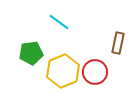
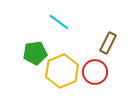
brown rectangle: moved 10 px left; rotated 15 degrees clockwise
green pentagon: moved 4 px right
yellow hexagon: moved 1 px left
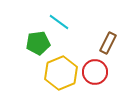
green pentagon: moved 3 px right, 10 px up
yellow hexagon: moved 1 px left, 2 px down
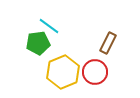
cyan line: moved 10 px left, 4 px down
yellow hexagon: moved 2 px right, 1 px up
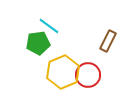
brown rectangle: moved 2 px up
red circle: moved 7 px left, 3 px down
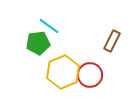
brown rectangle: moved 4 px right
red circle: moved 2 px right
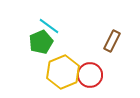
green pentagon: moved 3 px right, 1 px up; rotated 15 degrees counterclockwise
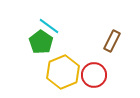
green pentagon: rotated 15 degrees counterclockwise
red circle: moved 4 px right
